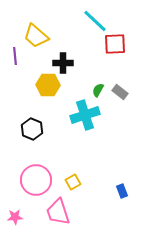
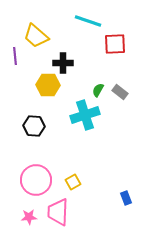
cyan line: moved 7 px left; rotated 24 degrees counterclockwise
black hexagon: moved 2 px right, 3 px up; rotated 20 degrees counterclockwise
blue rectangle: moved 4 px right, 7 px down
pink trapezoid: rotated 20 degrees clockwise
pink star: moved 14 px right
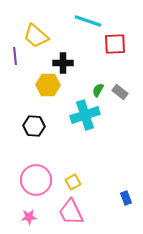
pink trapezoid: moved 13 px right; rotated 28 degrees counterclockwise
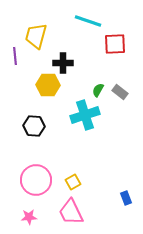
yellow trapezoid: rotated 64 degrees clockwise
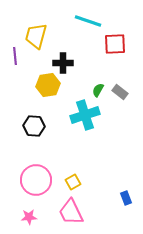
yellow hexagon: rotated 10 degrees counterclockwise
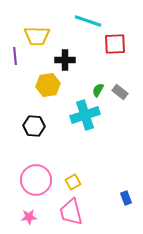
yellow trapezoid: moved 1 px right; rotated 104 degrees counterclockwise
black cross: moved 2 px right, 3 px up
pink trapezoid: rotated 12 degrees clockwise
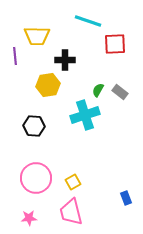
pink circle: moved 2 px up
pink star: moved 1 px down
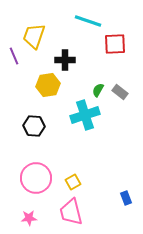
yellow trapezoid: moved 3 px left; rotated 108 degrees clockwise
purple line: moved 1 px left; rotated 18 degrees counterclockwise
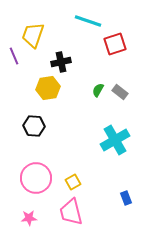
yellow trapezoid: moved 1 px left, 1 px up
red square: rotated 15 degrees counterclockwise
black cross: moved 4 px left, 2 px down; rotated 12 degrees counterclockwise
yellow hexagon: moved 3 px down
cyan cross: moved 30 px right, 25 px down; rotated 12 degrees counterclockwise
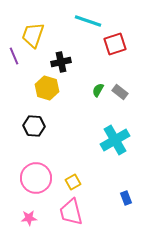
yellow hexagon: moved 1 px left; rotated 25 degrees clockwise
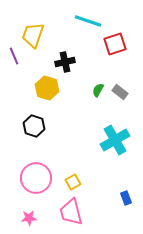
black cross: moved 4 px right
black hexagon: rotated 15 degrees clockwise
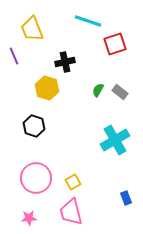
yellow trapezoid: moved 1 px left, 6 px up; rotated 40 degrees counterclockwise
